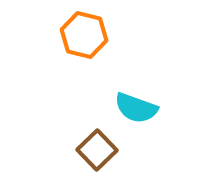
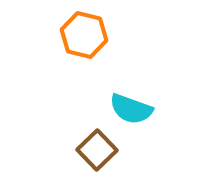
cyan semicircle: moved 5 px left, 1 px down
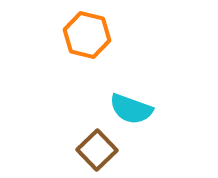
orange hexagon: moved 3 px right
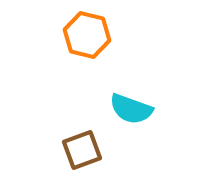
brown square: moved 15 px left; rotated 24 degrees clockwise
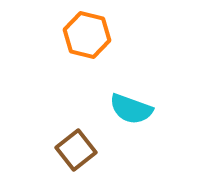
brown square: moved 6 px left; rotated 18 degrees counterclockwise
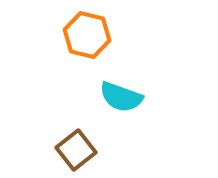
cyan semicircle: moved 10 px left, 12 px up
